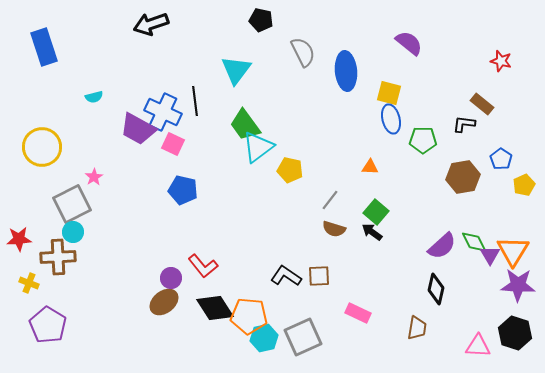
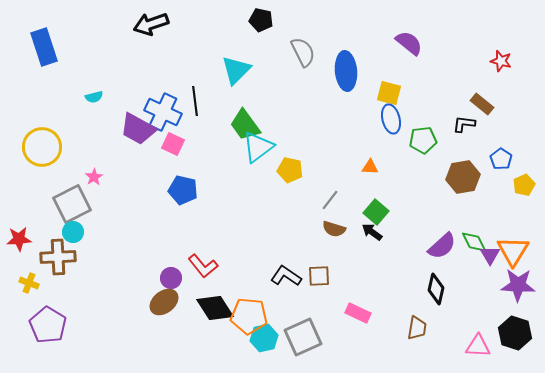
cyan triangle at (236, 70): rotated 8 degrees clockwise
green pentagon at (423, 140): rotated 8 degrees counterclockwise
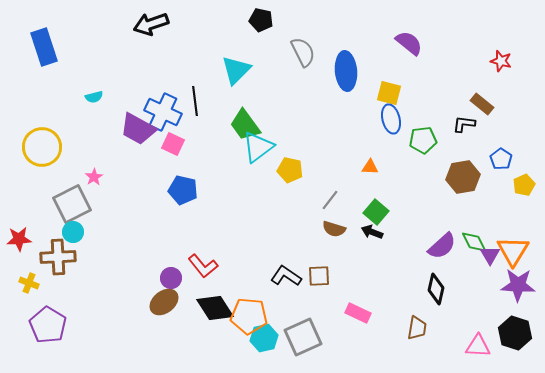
black arrow at (372, 232): rotated 15 degrees counterclockwise
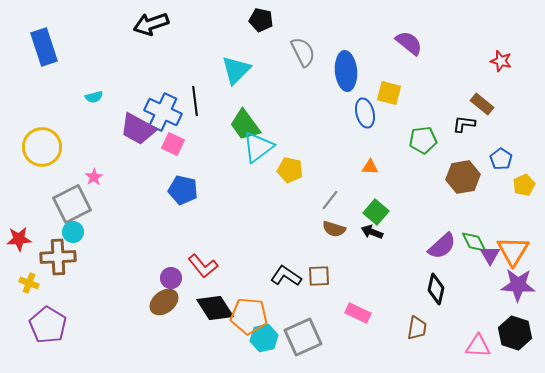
blue ellipse at (391, 119): moved 26 px left, 6 px up
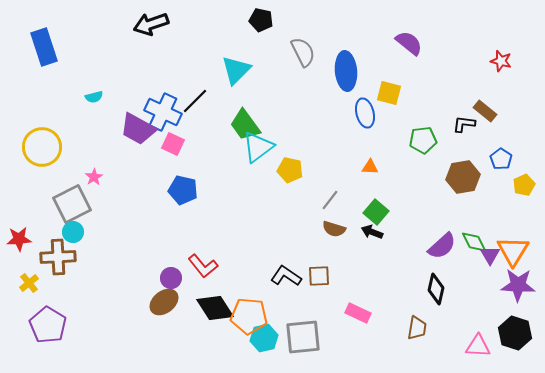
black line at (195, 101): rotated 52 degrees clockwise
brown rectangle at (482, 104): moved 3 px right, 7 px down
yellow cross at (29, 283): rotated 30 degrees clockwise
gray square at (303, 337): rotated 18 degrees clockwise
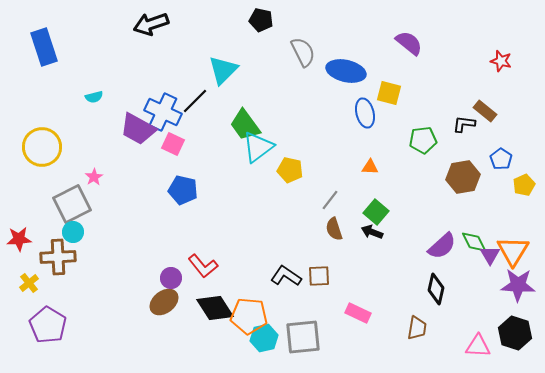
cyan triangle at (236, 70): moved 13 px left
blue ellipse at (346, 71): rotated 72 degrees counterclockwise
brown semicircle at (334, 229): rotated 55 degrees clockwise
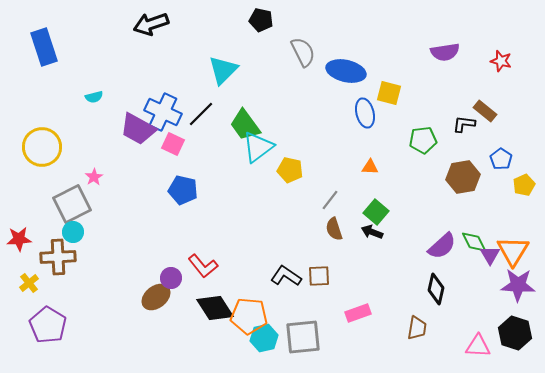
purple semicircle at (409, 43): moved 36 px right, 9 px down; rotated 132 degrees clockwise
black line at (195, 101): moved 6 px right, 13 px down
brown ellipse at (164, 302): moved 8 px left, 5 px up
pink rectangle at (358, 313): rotated 45 degrees counterclockwise
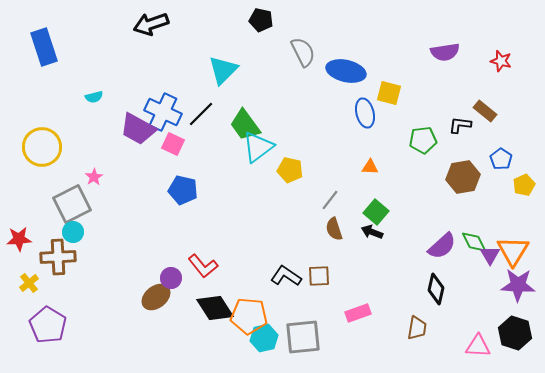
black L-shape at (464, 124): moved 4 px left, 1 px down
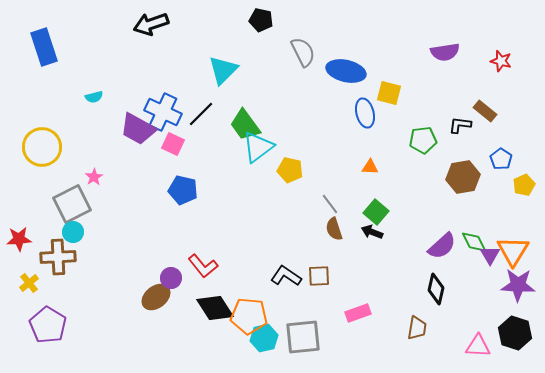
gray line at (330, 200): moved 4 px down; rotated 75 degrees counterclockwise
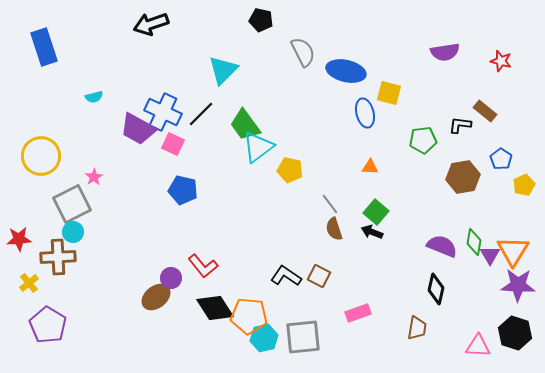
yellow circle at (42, 147): moved 1 px left, 9 px down
green diamond at (474, 242): rotated 36 degrees clockwise
purple semicircle at (442, 246): rotated 116 degrees counterclockwise
brown square at (319, 276): rotated 30 degrees clockwise
